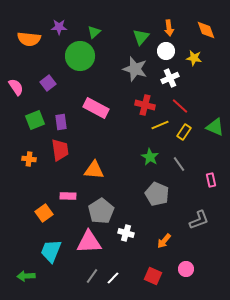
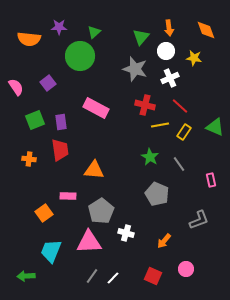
yellow line at (160, 125): rotated 12 degrees clockwise
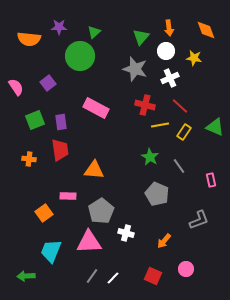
gray line at (179, 164): moved 2 px down
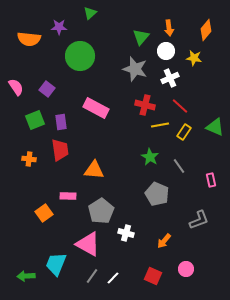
orange diamond at (206, 30): rotated 60 degrees clockwise
green triangle at (94, 32): moved 4 px left, 19 px up
purple square at (48, 83): moved 1 px left, 6 px down; rotated 14 degrees counterclockwise
pink triangle at (89, 242): moved 1 px left, 2 px down; rotated 32 degrees clockwise
cyan trapezoid at (51, 251): moved 5 px right, 13 px down
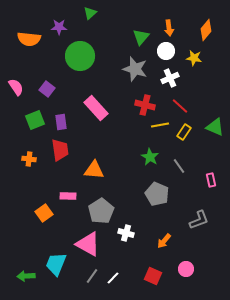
pink rectangle at (96, 108): rotated 20 degrees clockwise
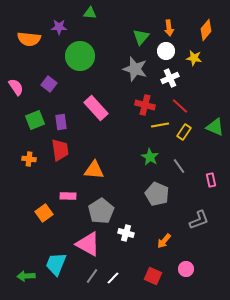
green triangle at (90, 13): rotated 48 degrees clockwise
purple square at (47, 89): moved 2 px right, 5 px up
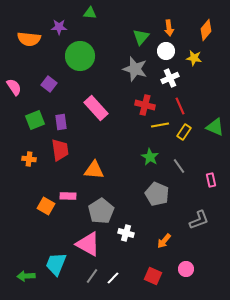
pink semicircle at (16, 87): moved 2 px left
red line at (180, 106): rotated 24 degrees clockwise
orange square at (44, 213): moved 2 px right, 7 px up; rotated 24 degrees counterclockwise
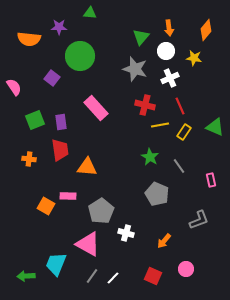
purple square at (49, 84): moved 3 px right, 6 px up
orange triangle at (94, 170): moved 7 px left, 3 px up
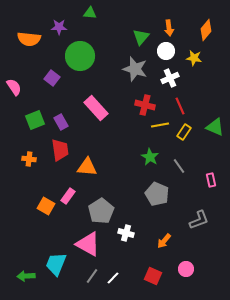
purple rectangle at (61, 122): rotated 21 degrees counterclockwise
pink rectangle at (68, 196): rotated 56 degrees counterclockwise
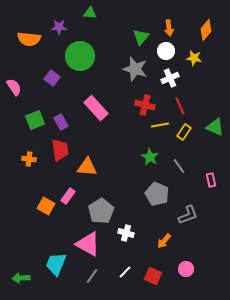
gray L-shape at (199, 220): moved 11 px left, 5 px up
green arrow at (26, 276): moved 5 px left, 2 px down
white line at (113, 278): moved 12 px right, 6 px up
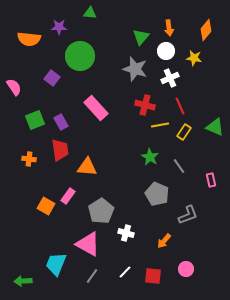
red square at (153, 276): rotated 18 degrees counterclockwise
green arrow at (21, 278): moved 2 px right, 3 px down
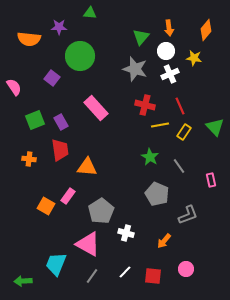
white cross at (170, 78): moved 4 px up
green triangle at (215, 127): rotated 24 degrees clockwise
